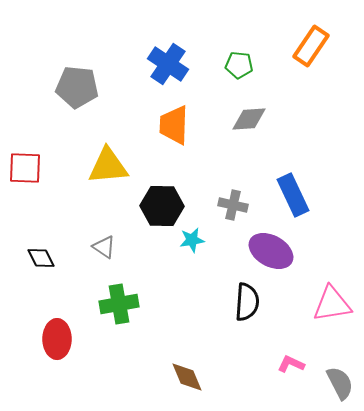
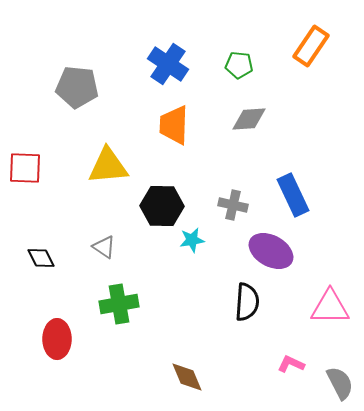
pink triangle: moved 2 px left, 3 px down; rotated 9 degrees clockwise
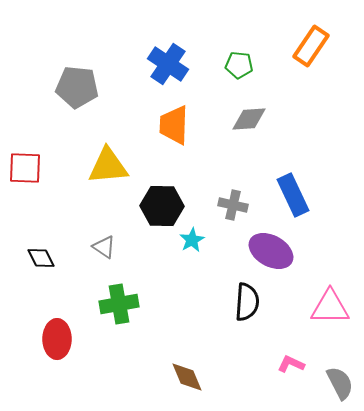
cyan star: rotated 20 degrees counterclockwise
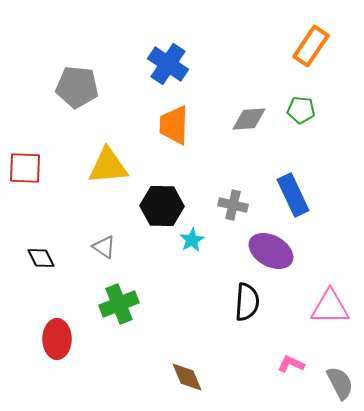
green pentagon: moved 62 px right, 45 px down
green cross: rotated 12 degrees counterclockwise
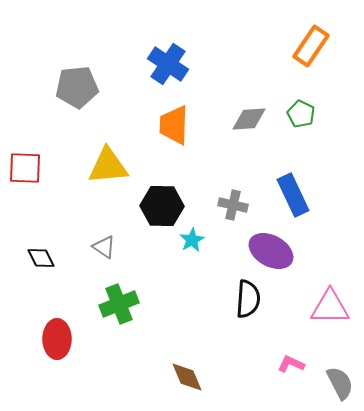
gray pentagon: rotated 12 degrees counterclockwise
green pentagon: moved 4 px down; rotated 20 degrees clockwise
black semicircle: moved 1 px right, 3 px up
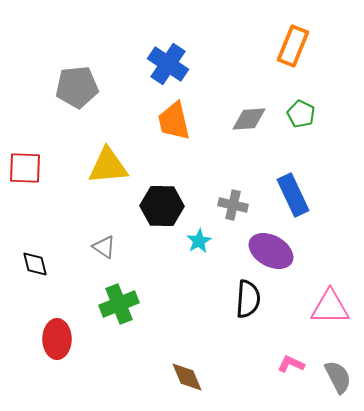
orange rectangle: moved 18 px left; rotated 12 degrees counterclockwise
orange trapezoid: moved 4 px up; rotated 15 degrees counterclockwise
cyan star: moved 7 px right, 1 px down
black diamond: moved 6 px left, 6 px down; rotated 12 degrees clockwise
gray semicircle: moved 2 px left, 6 px up
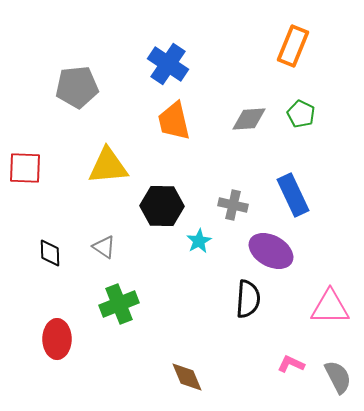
black diamond: moved 15 px right, 11 px up; rotated 12 degrees clockwise
